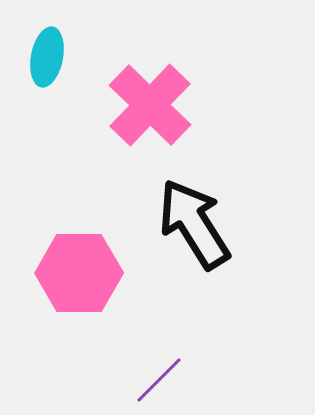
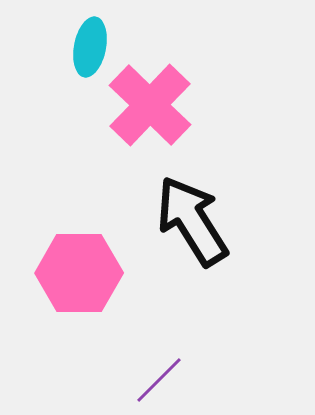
cyan ellipse: moved 43 px right, 10 px up
black arrow: moved 2 px left, 3 px up
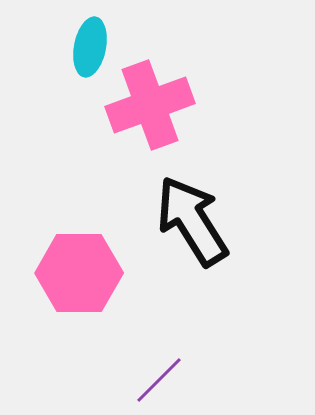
pink cross: rotated 26 degrees clockwise
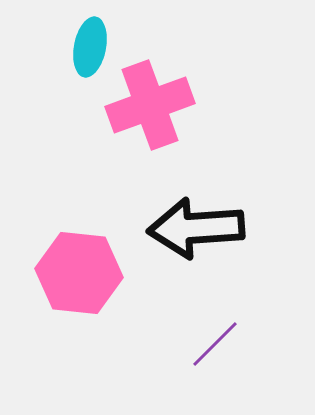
black arrow: moved 4 px right, 7 px down; rotated 62 degrees counterclockwise
pink hexagon: rotated 6 degrees clockwise
purple line: moved 56 px right, 36 px up
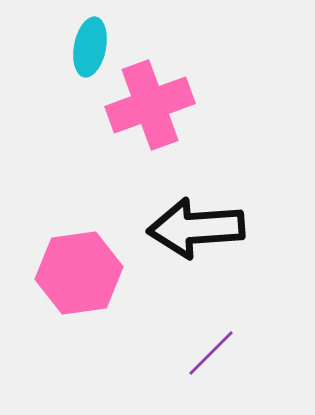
pink hexagon: rotated 14 degrees counterclockwise
purple line: moved 4 px left, 9 px down
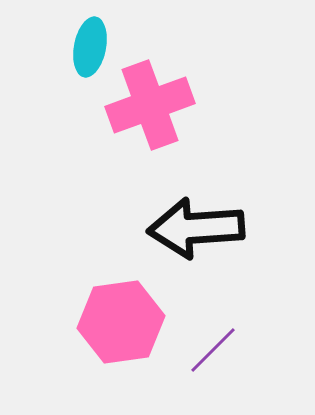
pink hexagon: moved 42 px right, 49 px down
purple line: moved 2 px right, 3 px up
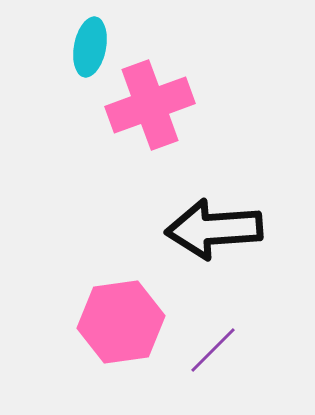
black arrow: moved 18 px right, 1 px down
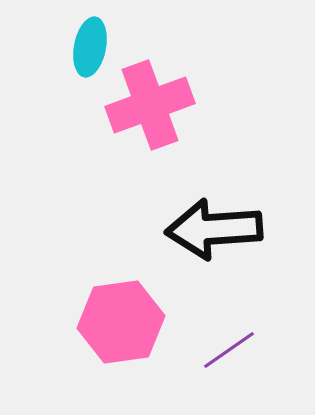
purple line: moved 16 px right; rotated 10 degrees clockwise
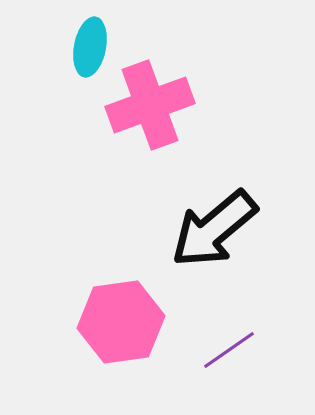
black arrow: rotated 36 degrees counterclockwise
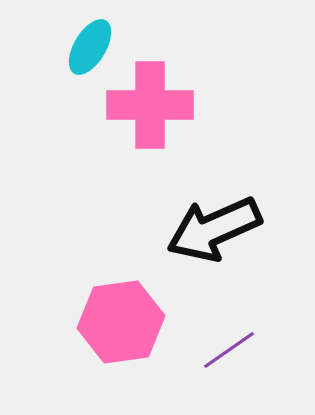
cyan ellipse: rotated 20 degrees clockwise
pink cross: rotated 20 degrees clockwise
black arrow: rotated 16 degrees clockwise
